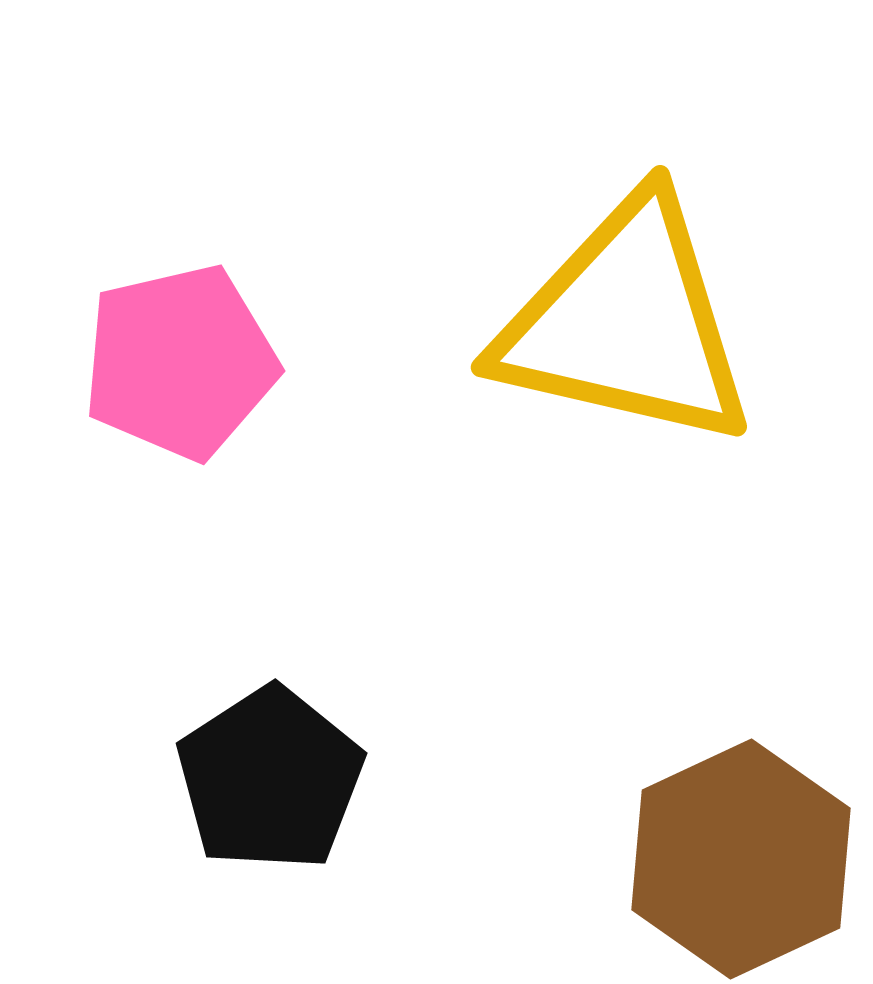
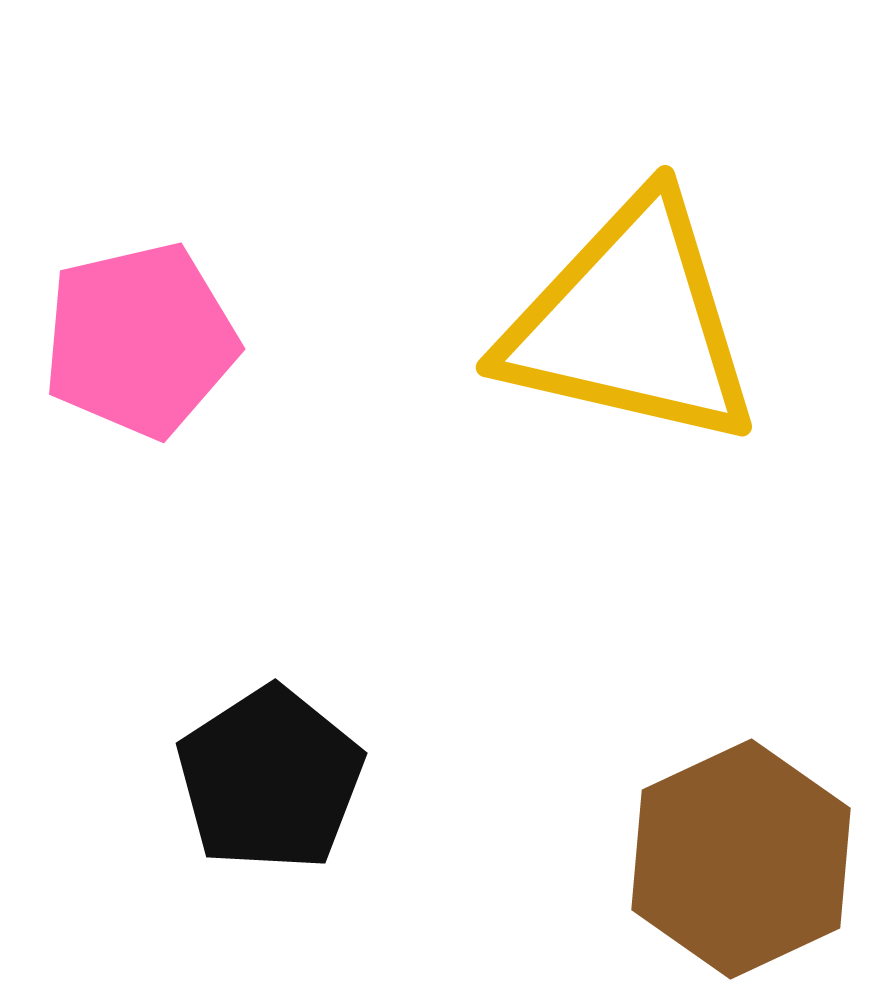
yellow triangle: moved 5 px right
pink pentagon: moved 40 px left, 22 px up
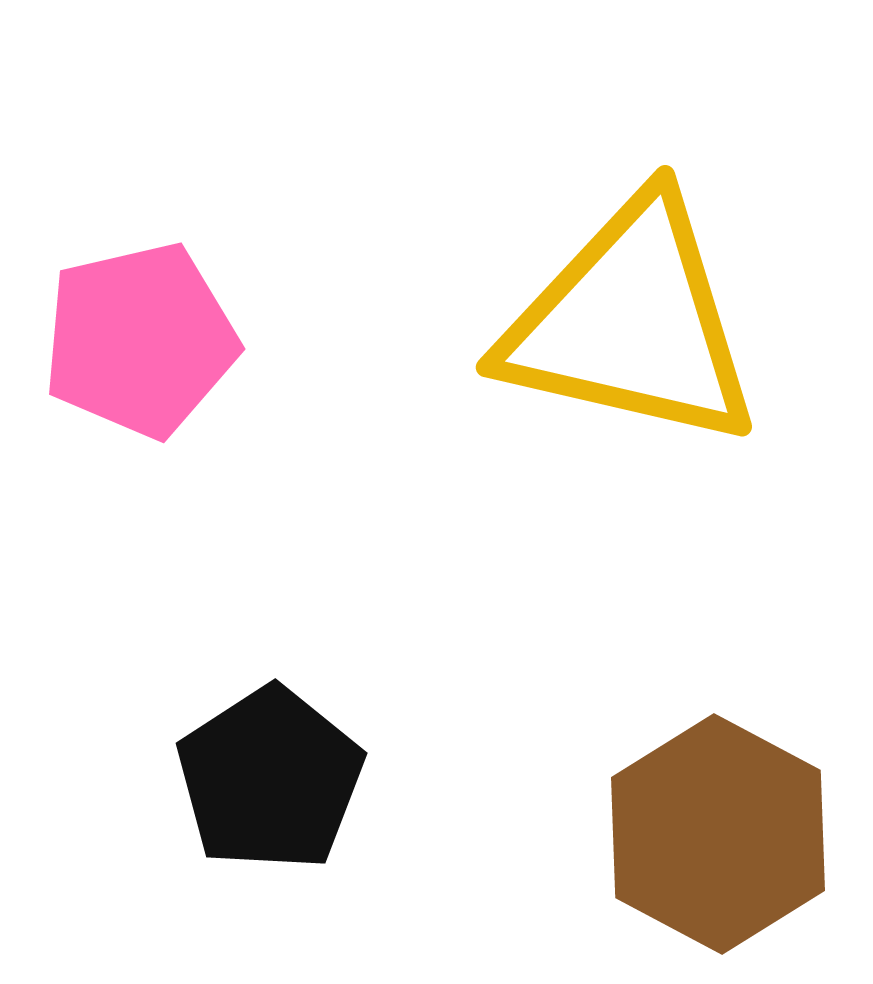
brown hexagon: moved 23 px left, 25 px up; rotated 7 degrees counterclockwise
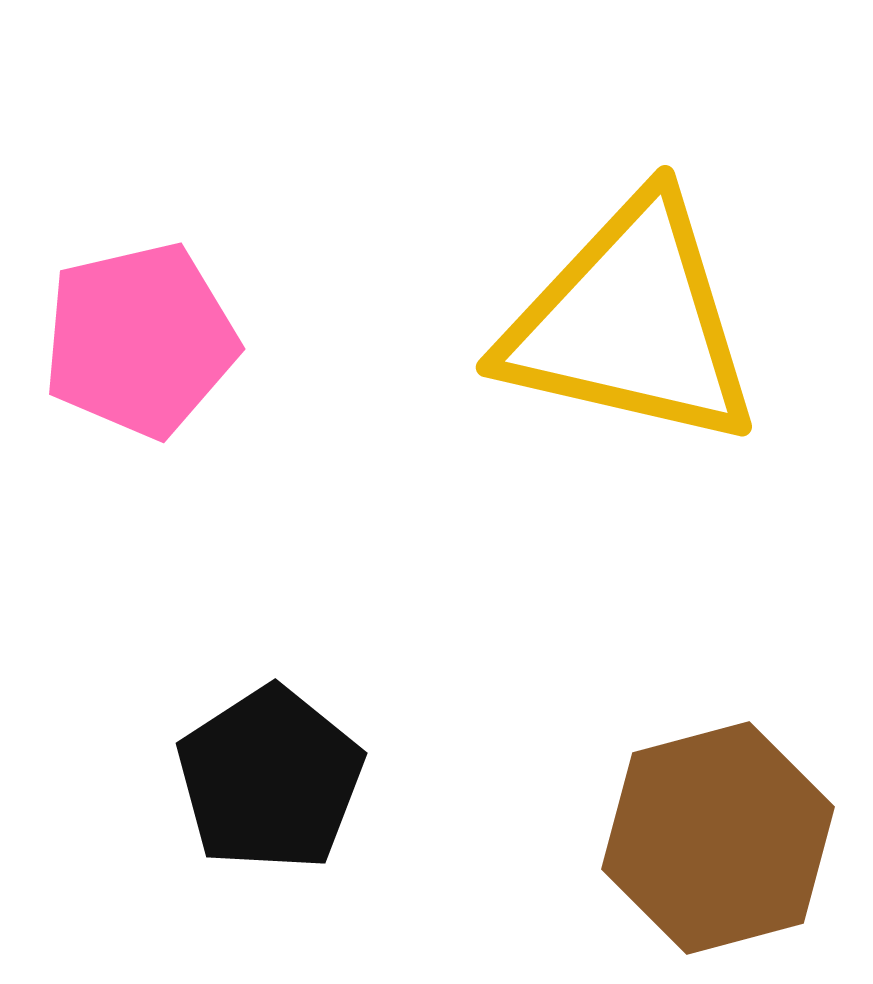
brown hexagon: moved 4 px down; rotated 17 degrees clockwise
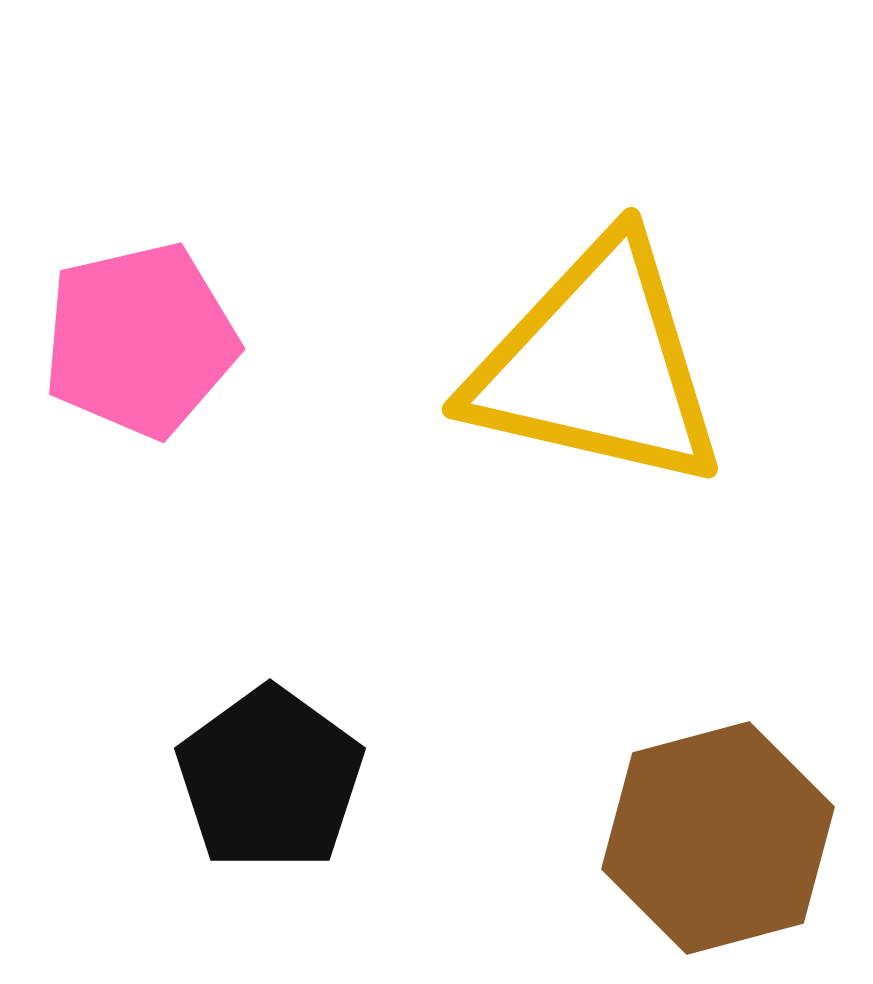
yellow triangle: moved 34 px left, 42 px down
black pentagon: rotated 3 degrees counterclockwise
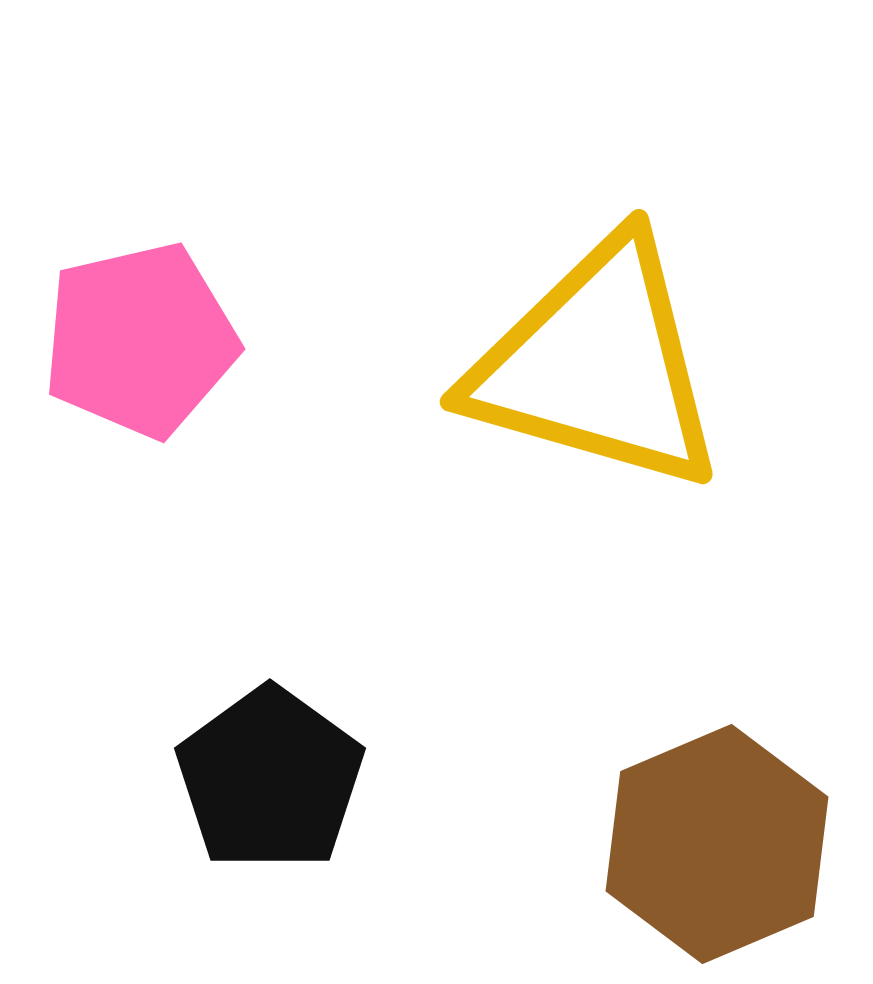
yellow triangle: rotated 3 degrees clockwise
brown hexagon: moved 1 px left, 6 px down; rotated 8 degrees counterclockwise
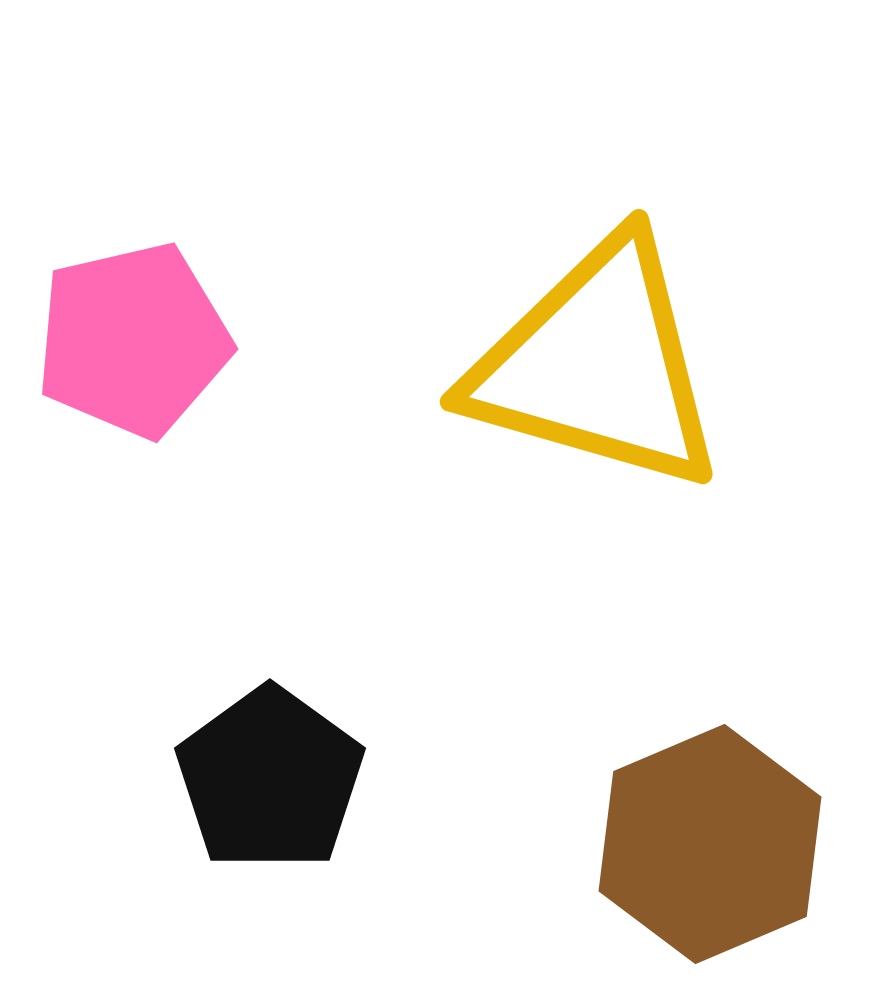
pink pentagon: moved 7 px left
brown hexagon: moved 7 px left
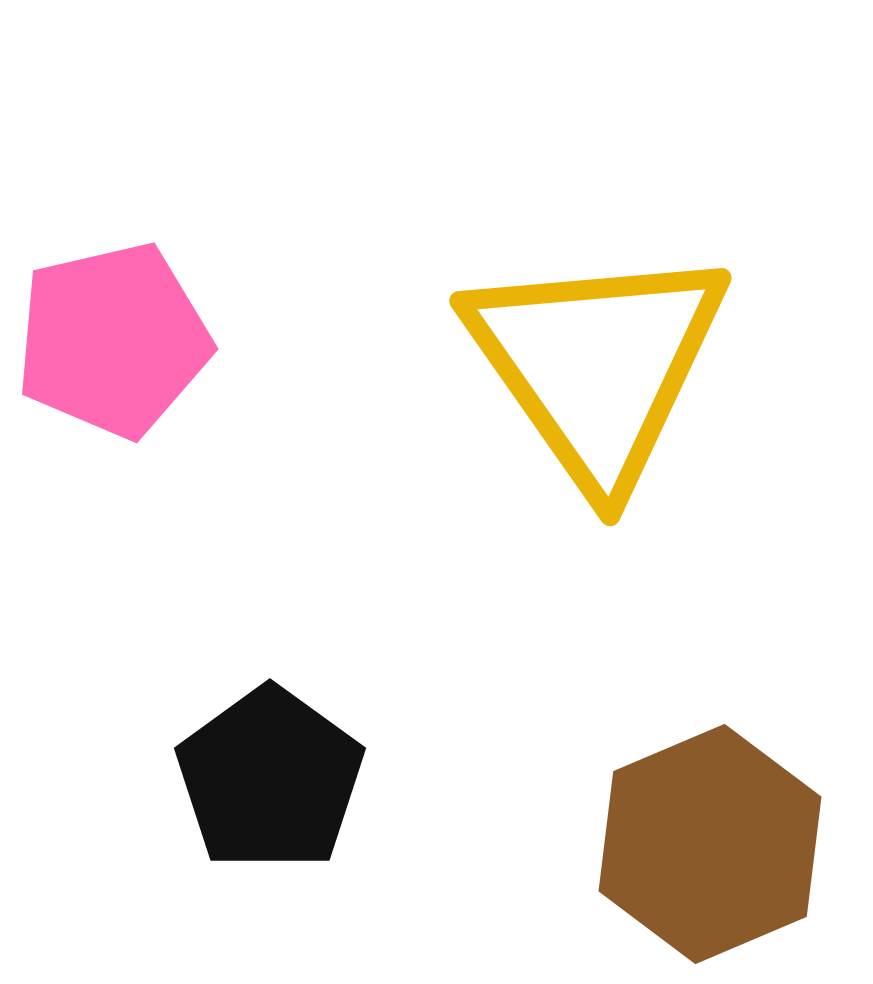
pink pentagon: moved 20 px left
yellow triangle: rotated 39 degrees clockwise
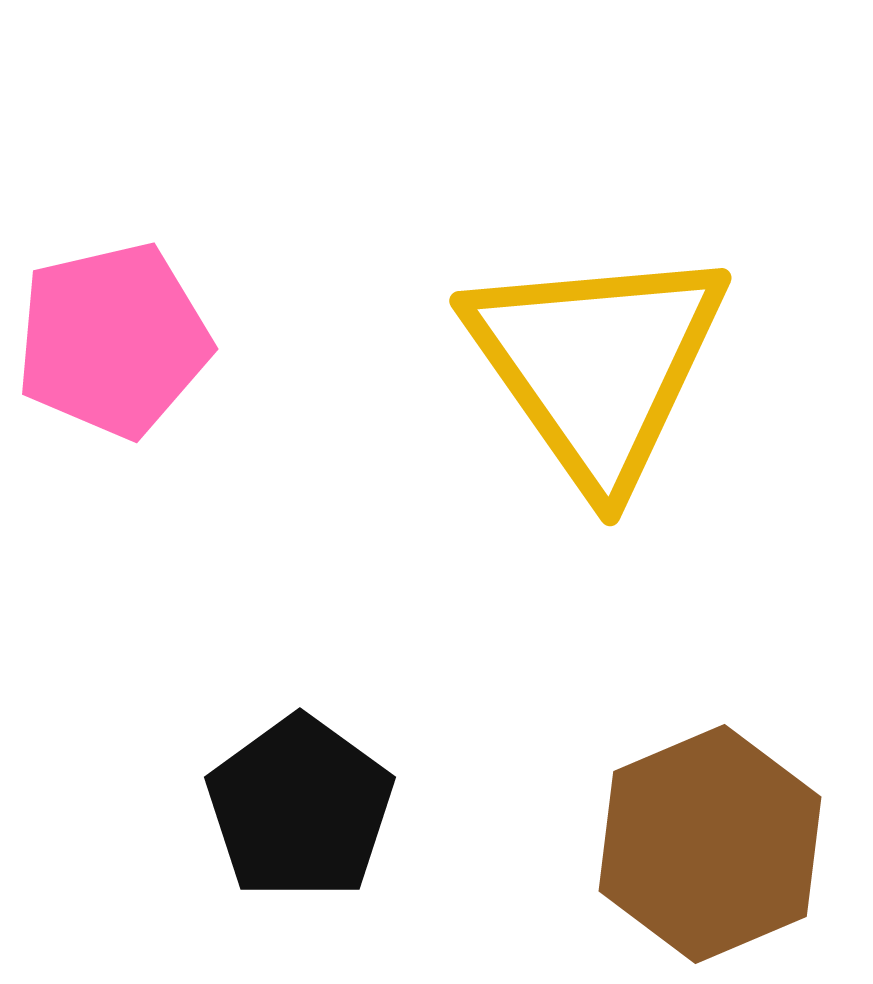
black pentagon: moved 30 px right, 29 px down
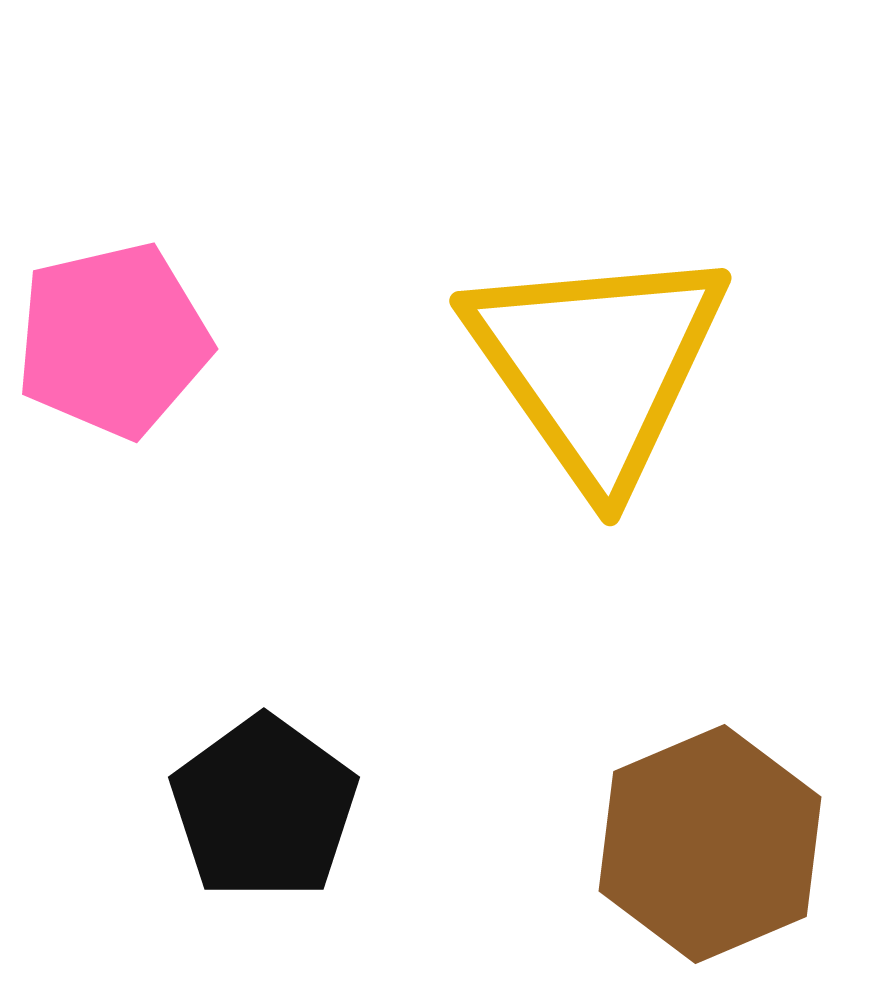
black pentagon: moved 36 px left
